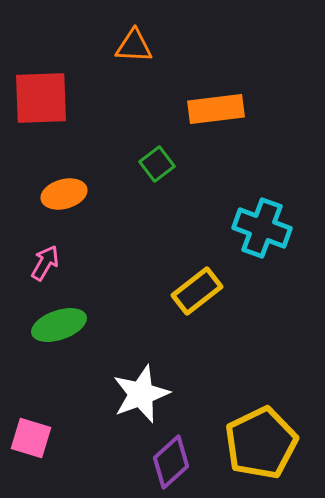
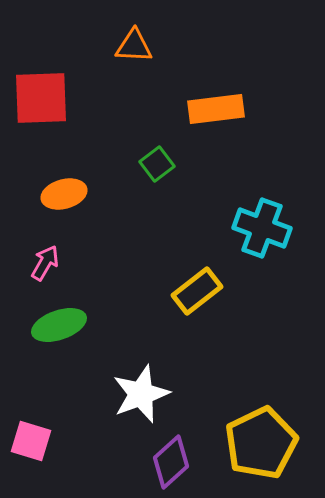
pink square: moved 3 px down
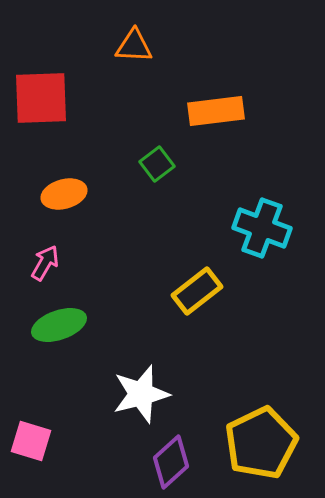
orange rectangle: moved 2 px down
white star: rotated 6 degrees clockwise
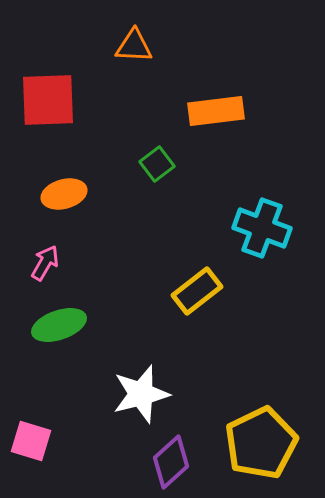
red square: moved 7 px right, 2 px down
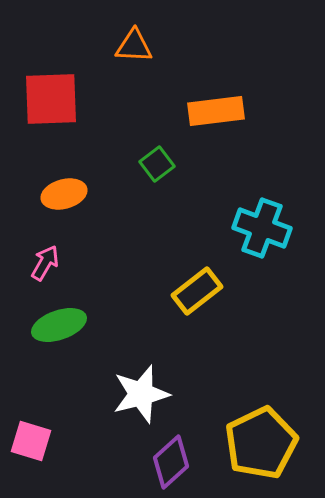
red square: moved 3 px right, 1 px up
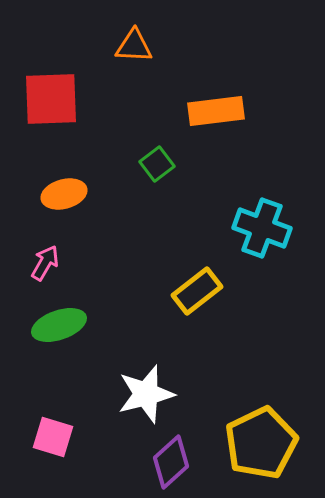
white star: moved 5 px right
pink square: moved 22 px right, 4 px up
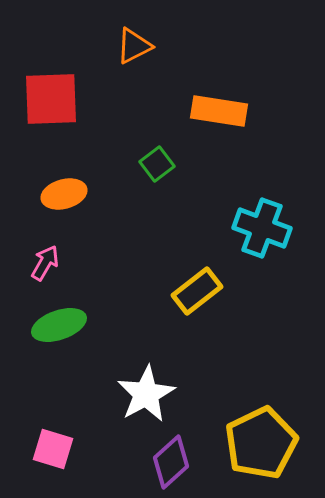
orange triangle: rotated 30 degrees counterclockwise
orange rectangle: moved 3 px right; rotated 16 degrees clockwise
white star: rotated 14 degrees counterclockwise
pink square: moved 12 px down
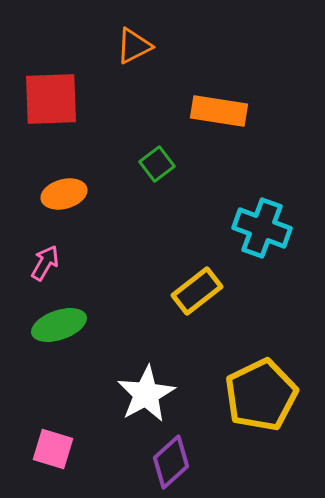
yellow pentagon: moved 48 px up
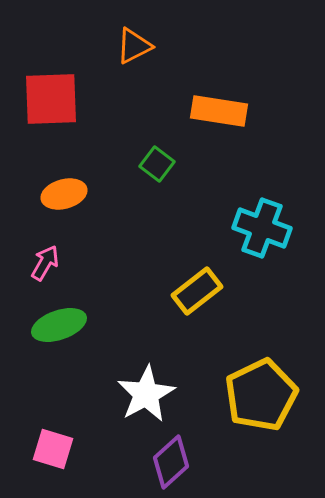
green square: rotated 16 degrees counterclockwise
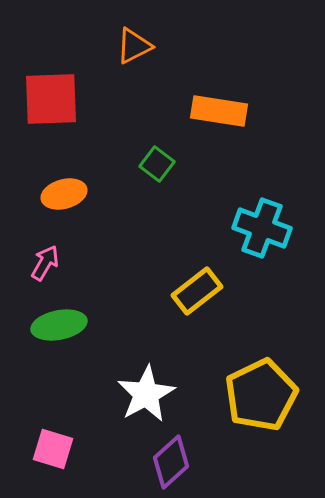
green ellipse: rotated 8 degrees clockwise
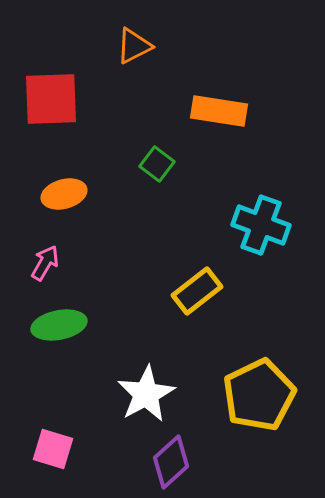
cyan cross: moved 1 px left, 3 px up
yellow pentagon: moved 2 px left
